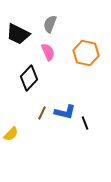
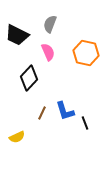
black trapezoid: moved 1 px left, 1 px down
blue L-shape: moved 1 px up; rotated 60 degrees clockwise
yellow semicircle: moved 6 px right, 3 px down; rotated 21 degrees clockwise
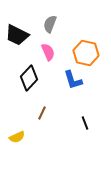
blue L-shape: moved 8 px right, 31 px up
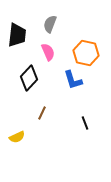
black trapezoid: rotated 110 degrees counterclockwise
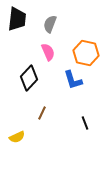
black trapezoid: moved 16 px up
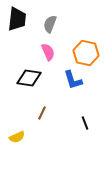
black diamond: rotated 55 degrees clockwise
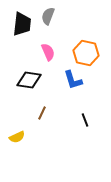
black trapezoid: moved 5 px right, 5 px down
gray semicircle: moved 2 px left, 8 px up
black diamond: moved 2 px down
black line: moved 3 px up
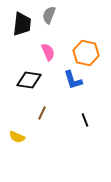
gray semicircle: moved 1 px right, 1 px up
yellow semicircle: rotated 49 degrees clockwise
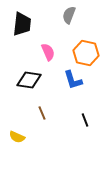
gray semicircle: moved 20 px right
brown line: rotated 48 degrees counterclockwise
